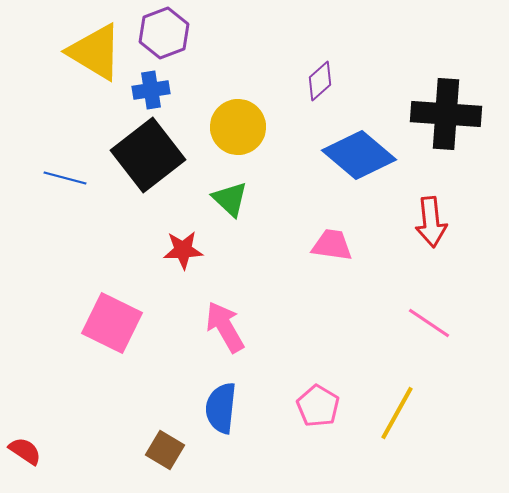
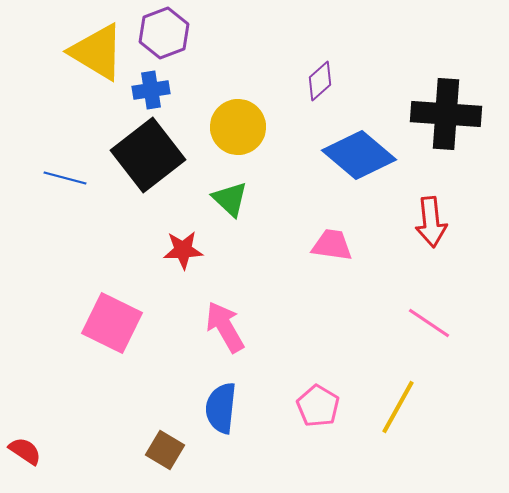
yellow triangle: moved 2 px right
yellow line: moved 1 px right, 6 px up
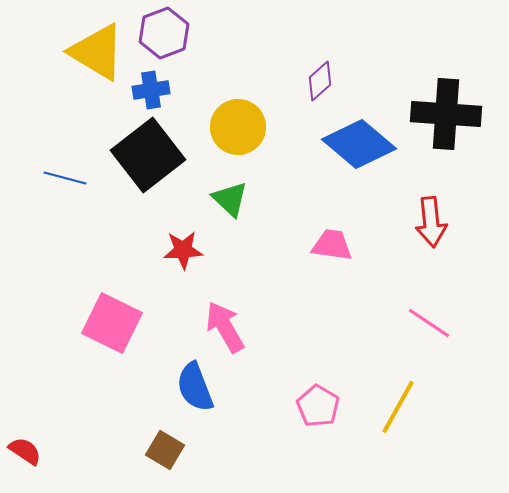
blue diamond: moved 11 px up
blue semicircle: moved 26 px left, 21 px up; rotated 27 degrees counterclockwise
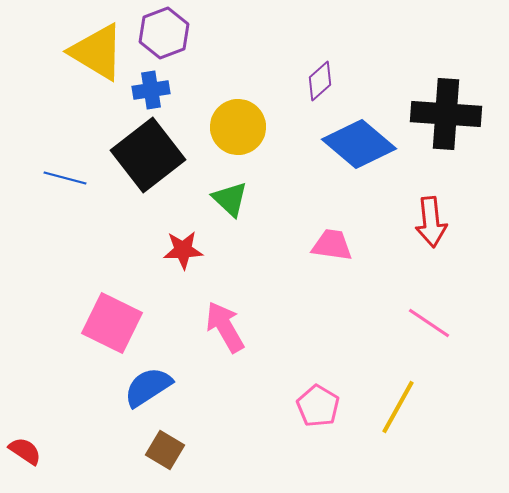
blue semicircle: moved 47 px left; rotated 78 degrees clockwise
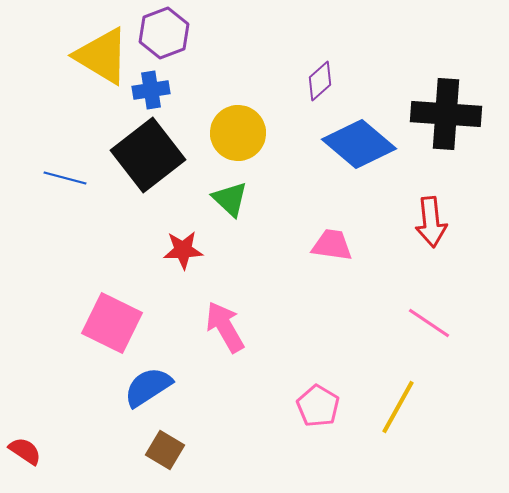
yellow triangle: moved 5 px right, 4 px down
yellow circle: moved 6 px down
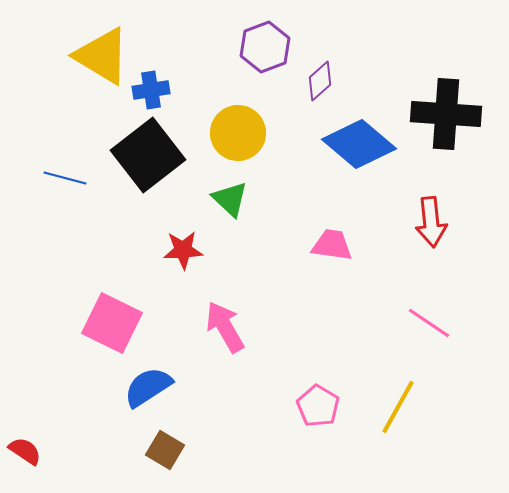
purple hexagon: moved 101 px right, 14 px down
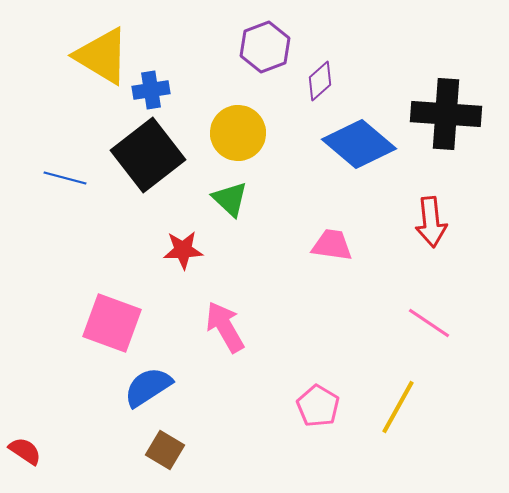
pink square: rotated 6 degrees counterclockwise
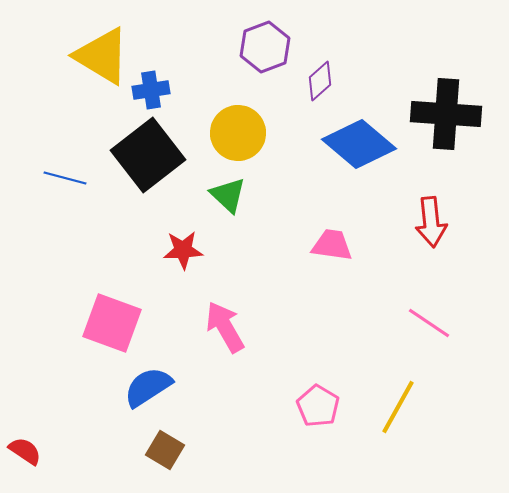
green triangle: moved 2 px left, 4 px up
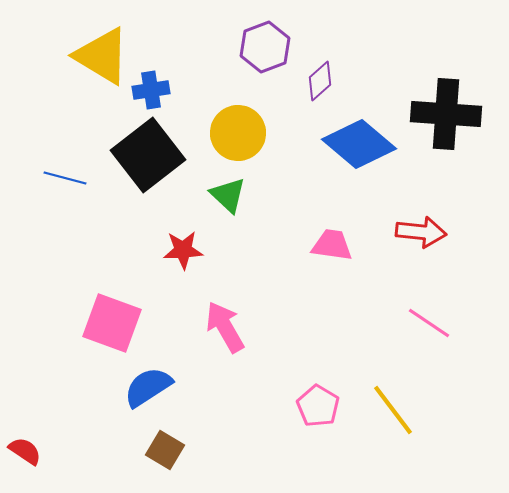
red arrow: moved 10 px left, 10 px down; rotated 78 degrees counterclockwise
yellow line: moved 5 px left, 3 px down; rotated 66 degrees counterclockwise
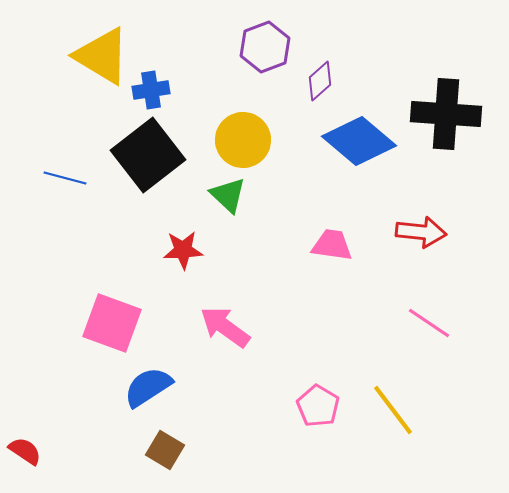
yellow circle: moved 5 px right, 7 px down
blue diamond: moved 3 px up
pink arrow: rotated 24 degrees counterclockwise
